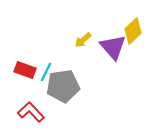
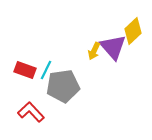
yellow arrow: moved 11 px right, 11 px down; rotated 24 degrees counterclockwise
cyan line: moved 2 px up
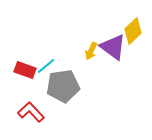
purple triangle: rotated 12 degrees counterclockwise
yellow arrow: moved 3 px left
cyan line: moved 4 px up; rotated 24 degrees clockwise
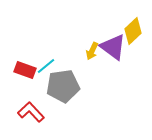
yellow arrow: moved 1 px right
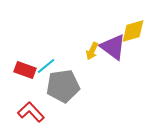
yellow diamond: rotated 28 degrees clockwise
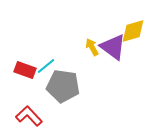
yellow arrow: moved 4 px up; rotated 126 degrees clockwise
gray pentagon: rotated 16 degrees clockwise
red L-shape: moved 2 px left, 4 px down
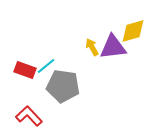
purple triangle: rotated 44 degrees counterclockwise
